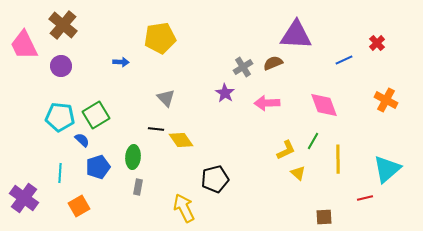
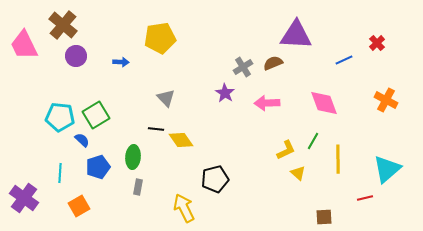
purple circle: moved 15 px right, 10 px up
pink diamond: moved 2 px up
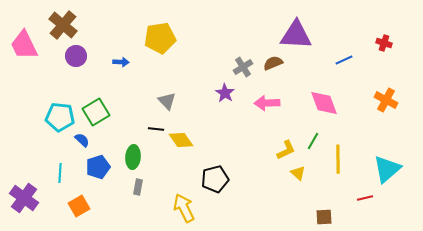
red cross: moved 7 px right; rotated 28 degrees counterclockwise
gray triangle: moved 1 px right, 3 px down
green square: moved 3 px up
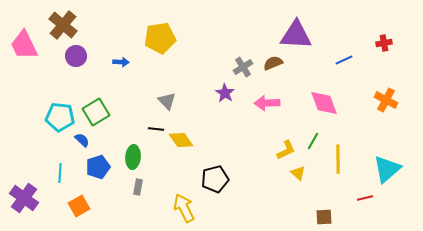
red cross: rotated 28 degrees counterclockwise
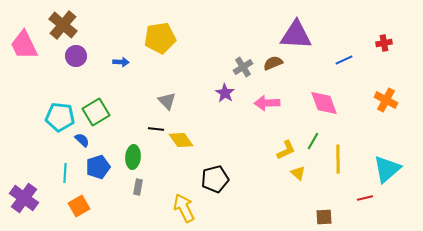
cyan line: moved 5 px right
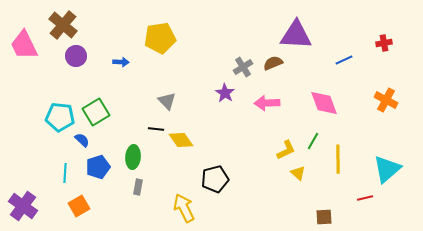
purple cross: moved 1 px left, 8 px down
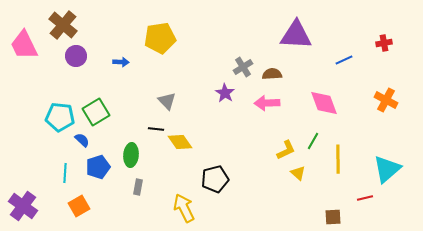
brown semicircle: moved 1 px left, 11 px down; rotated 18 degrees clockwise
yellow diamond: moved 1 px left, 2 px down
green ellipse: moved 2 px left, 2 px up
brown square: moved 9 px right
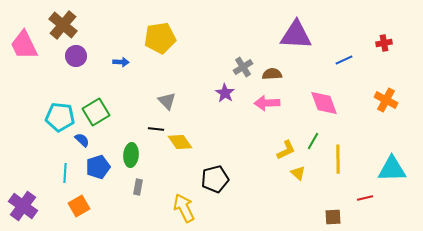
cyan triangle: moved 5 px right; rotated 40 degrees clockwise
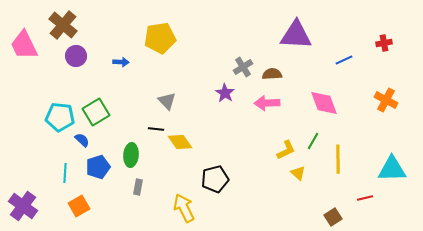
brown square: rotated 30 degrees counterclockwise
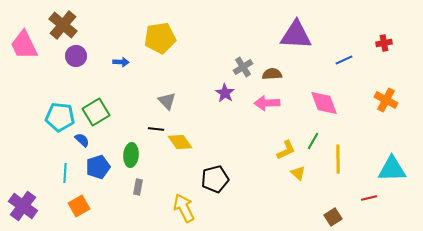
red line: moved 4 px right
